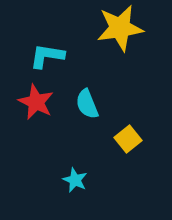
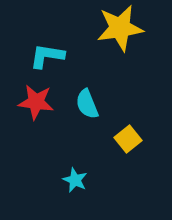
red star: rotated 18 degrees counterclockwise
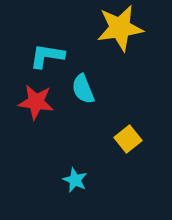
cyan semicircle: moved 4 px left, 15 px up
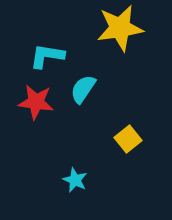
cyan semicircle: rotated 56 degrees clockwise
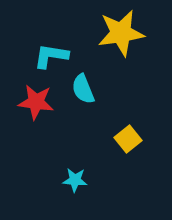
yellow star: moved 1 px right, 5 px down
cyan L-shape: moved 4 px right
cyan semicircle: rotated 56 degrees counterclockwise
cyan star: rotated 20 degrees counterclockwise
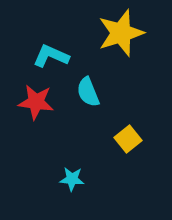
yellow star: rotated 9 degrees counterclockwise
cyan L-shape: rotated 15 degrees clockwise
cyan semicircle: moved 5 px right, 3 px down
cyan star: moved 3 px left, 1 px up
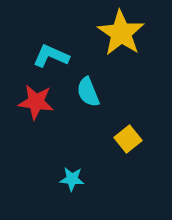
yellow star: rotated 21 degrees counterclockwise
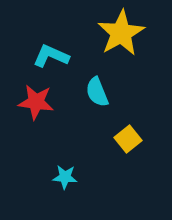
yellow star: rotated 9 degrees clockwise
cyan semicircle: moved 9 px right
cyan star: moved 7 px left, 2 px up
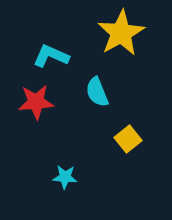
red star: rotated 12 degrees counterclockwise
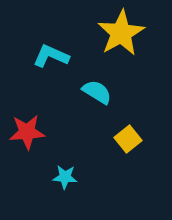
cyan semicircle: rotated 144 degrees clockwise
red star: moved 9 px left, 30 px down
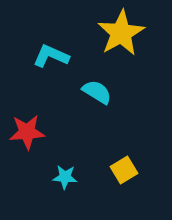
yellow square: moved 4 px left, 31 px down; rotated 8 degrees clockwise
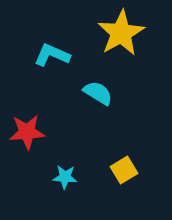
cyan L-shape: moved 1 px right, 1 px up
cyan semicircle: moved 1 px right, 1 px down
